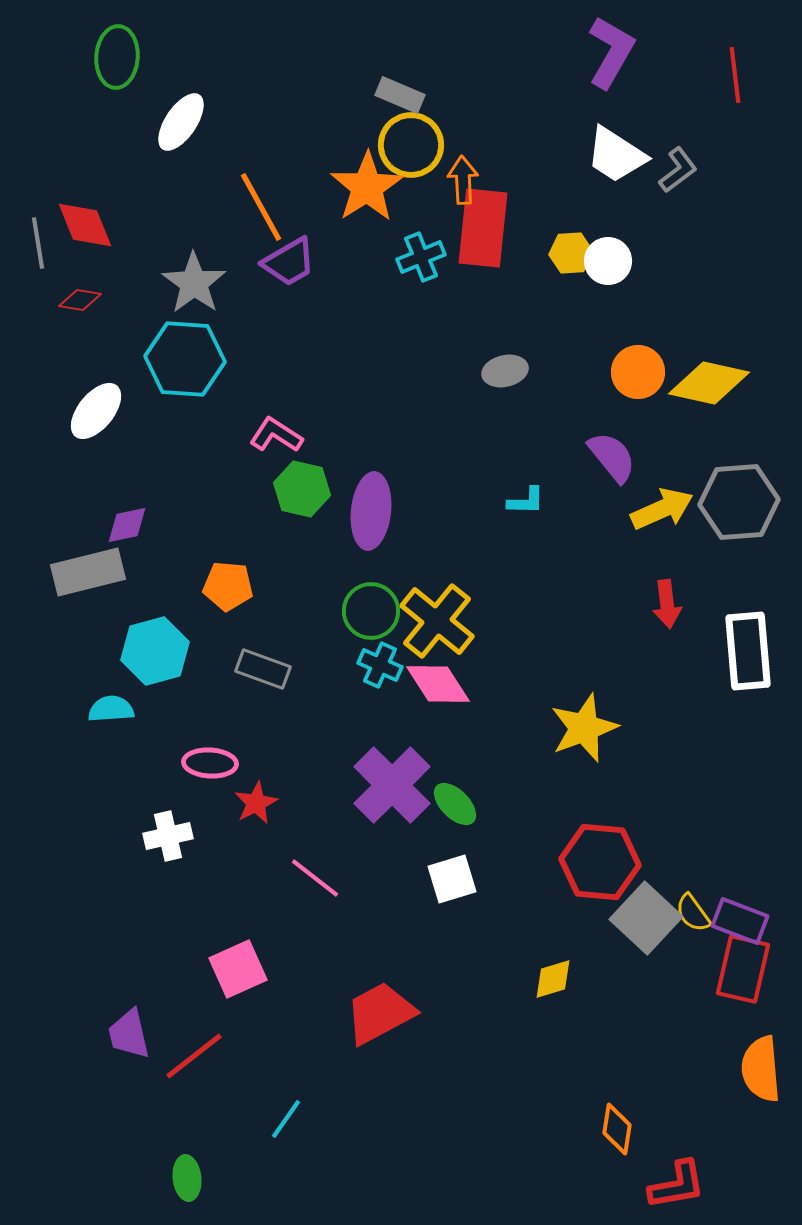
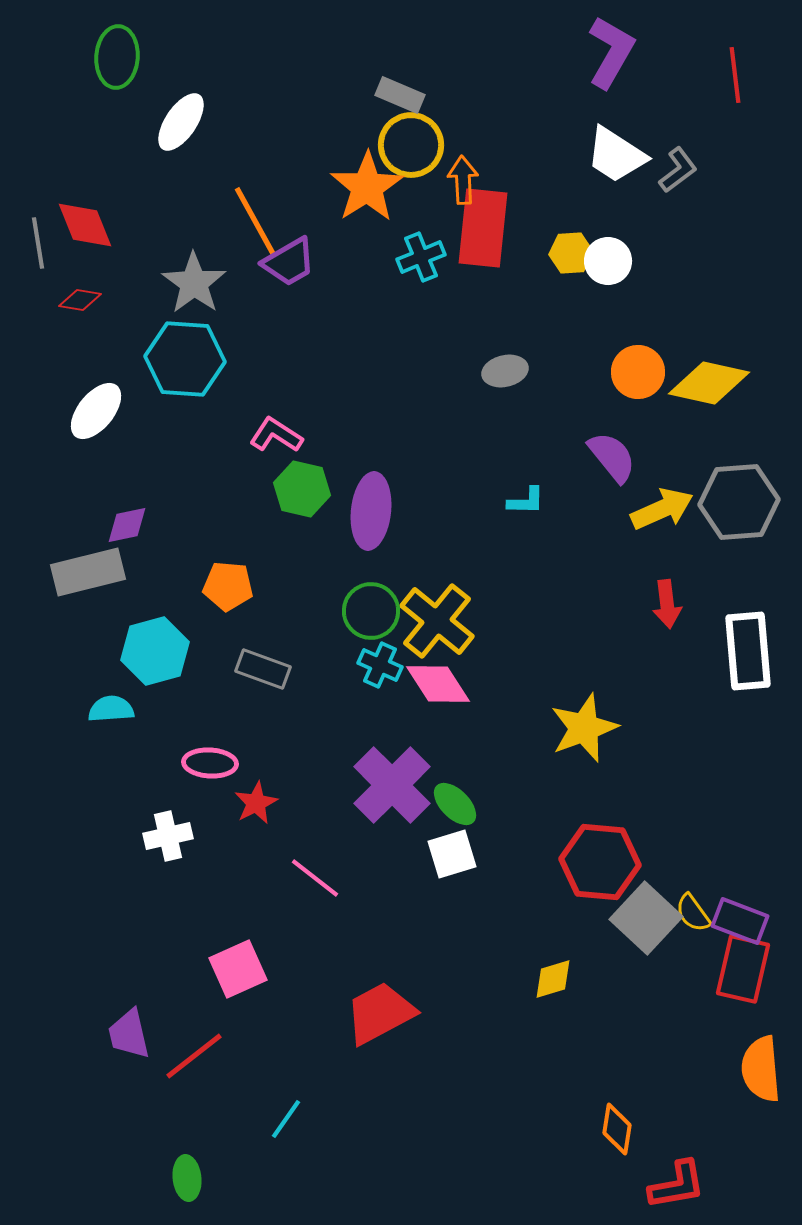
orange line at (261, 207): moved 6 px left, 14 px down
white square at (452, 879): moved 25 px up
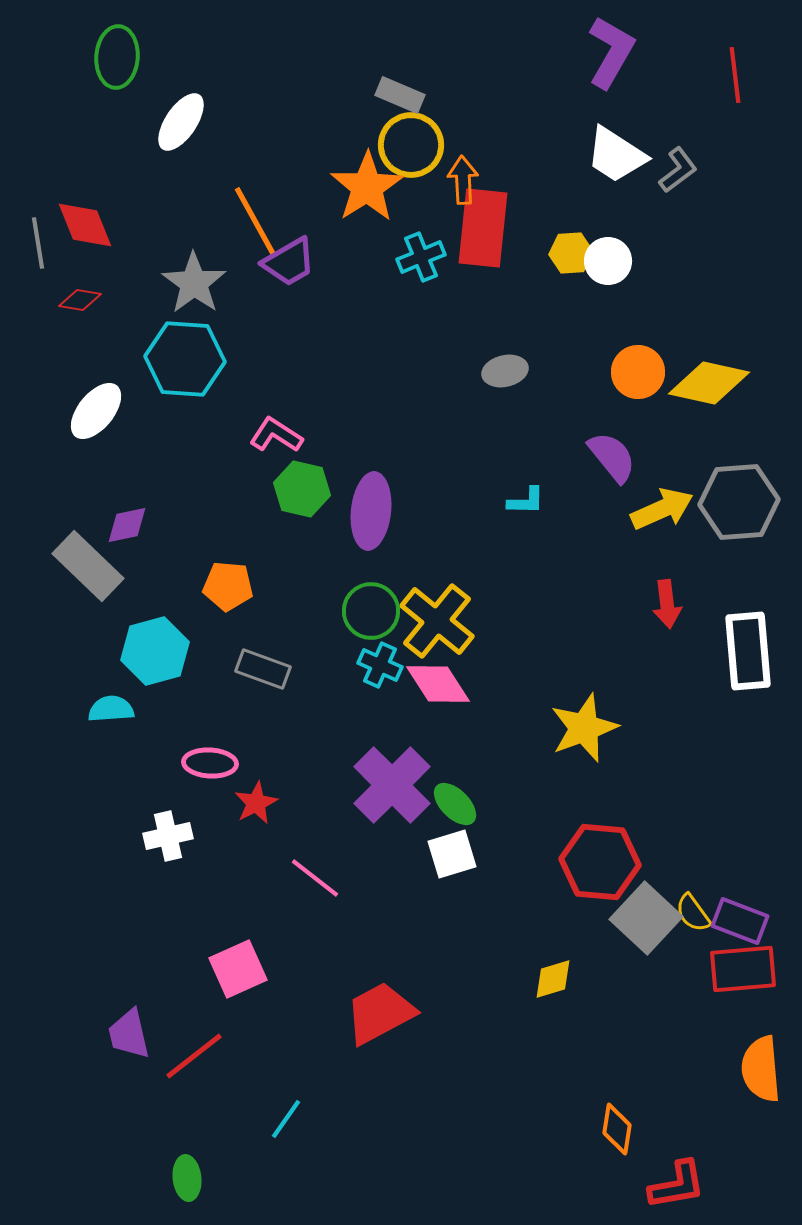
gray rectangle at (88, 572): moved 6 px up; rotated 58 degrees clockwise
red rectangle at (743, 969): rotated 72 degrees clockwise
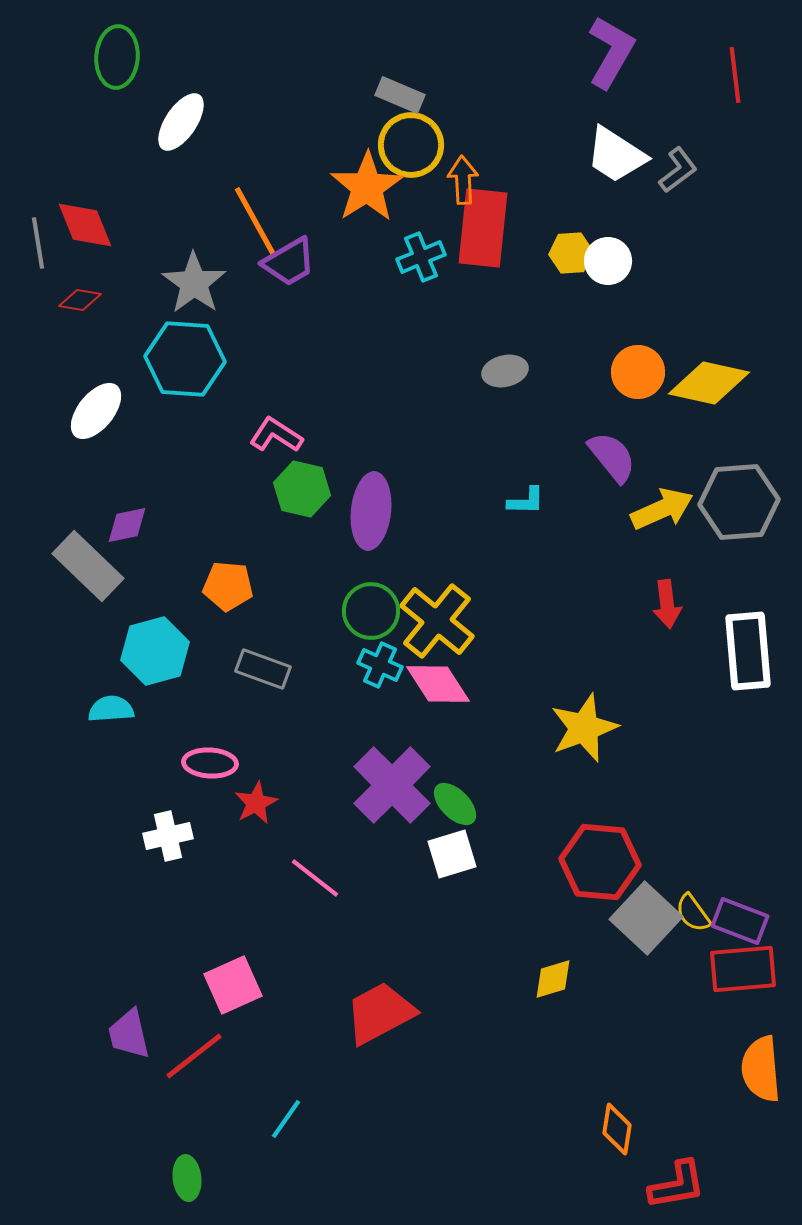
pink square at (238, 969): moved 5 px left, 16 px down
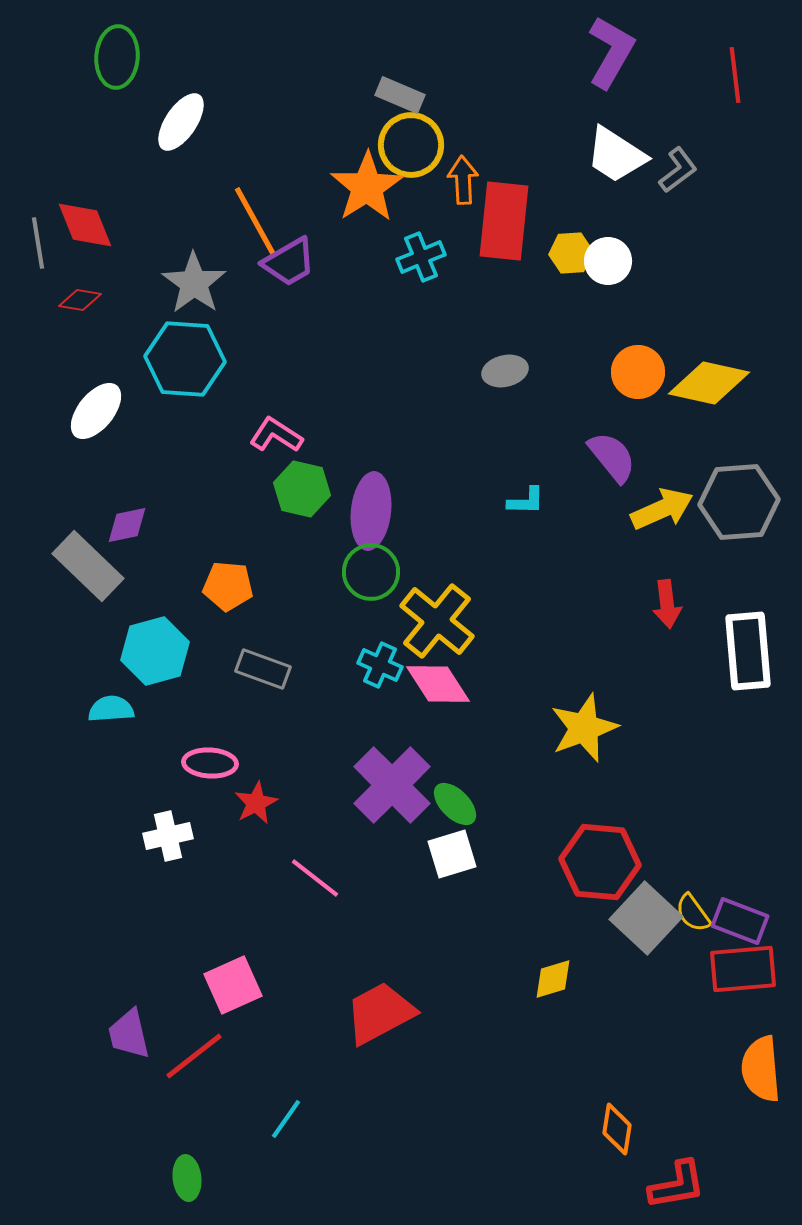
red rectangle at (483, 228): moved 21 px right, 7 px up
green circle at (371, 611): moved 39 px up
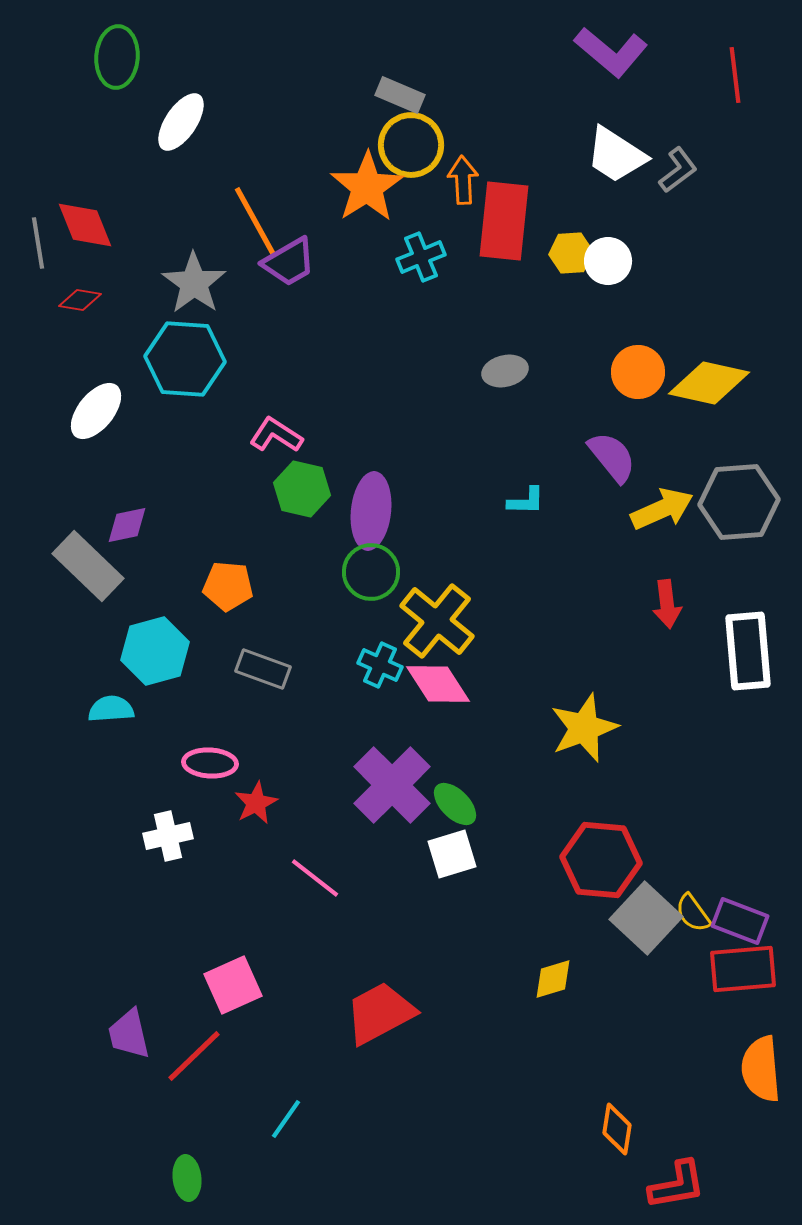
purple L-shape at (611, 52): rotated 100 degrees clockwise
red hexagon at (600, 862): moved 1 px right, 2 px up
red line at (194, 1056): rotated 6 degrees counterclockwise
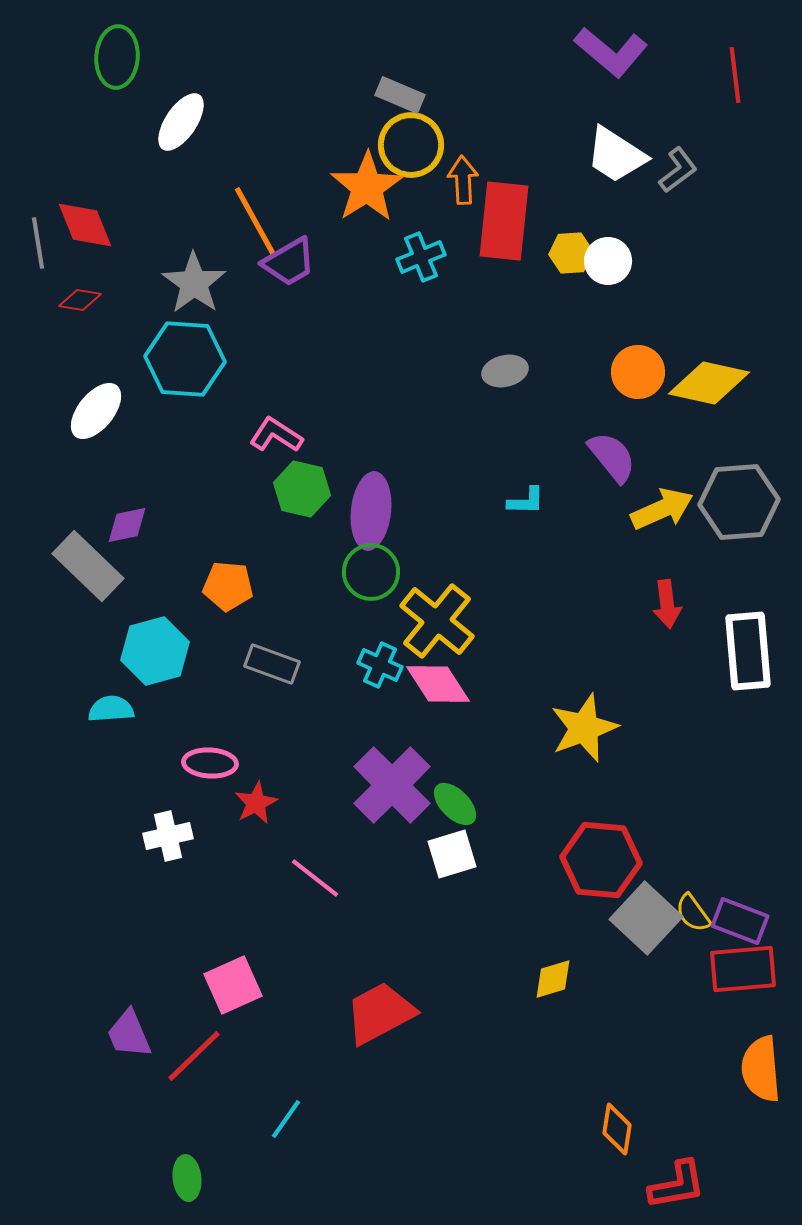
gray rectangle at (263, 669): moved 9 px right, 5 px up
purple trapezoid at (129, 1034): rotated 10 degrees counterclockwise
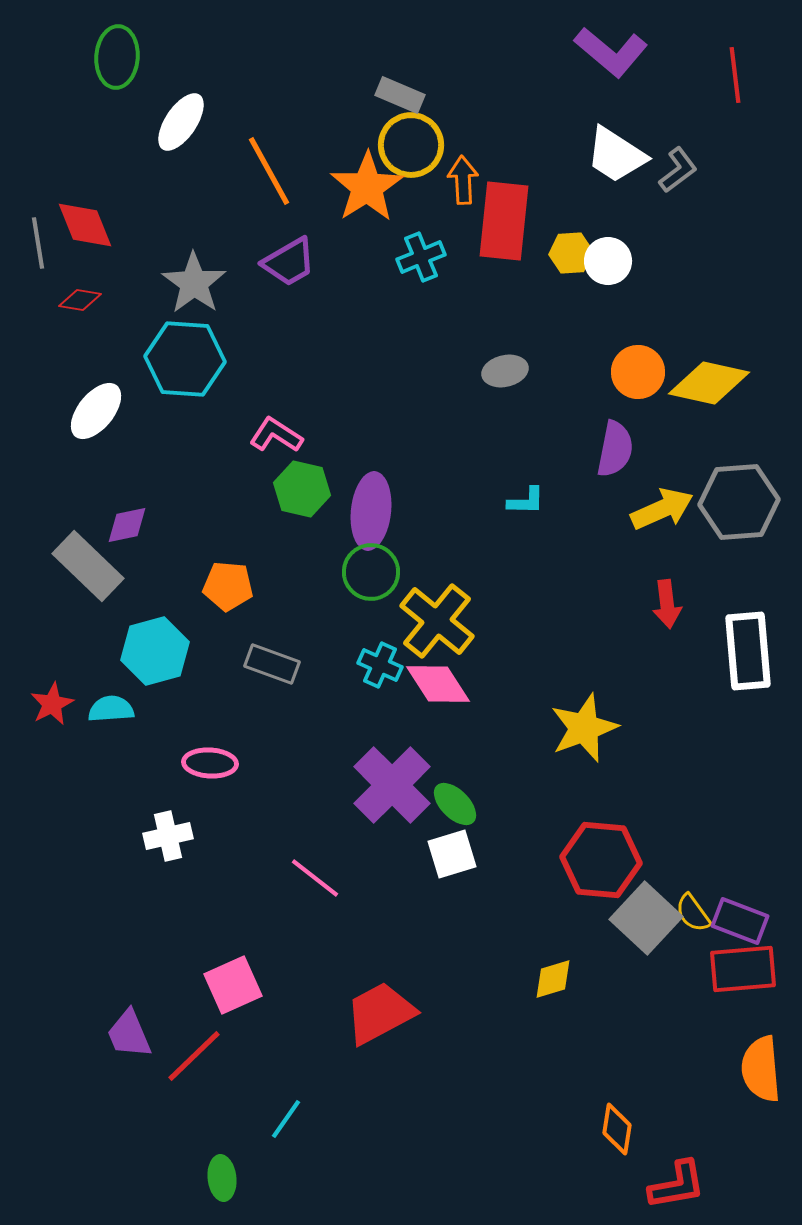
orange line at (255, 221): moved 14 px right, 50 px up
purple semicircle at (612, 457): moved 3 px right, 8 px up; rotated 50 degrees clockwise
red star at (256, 803): moved 204 px left, 99 px up
green ellipse at (187, 1178): moved 35 px right
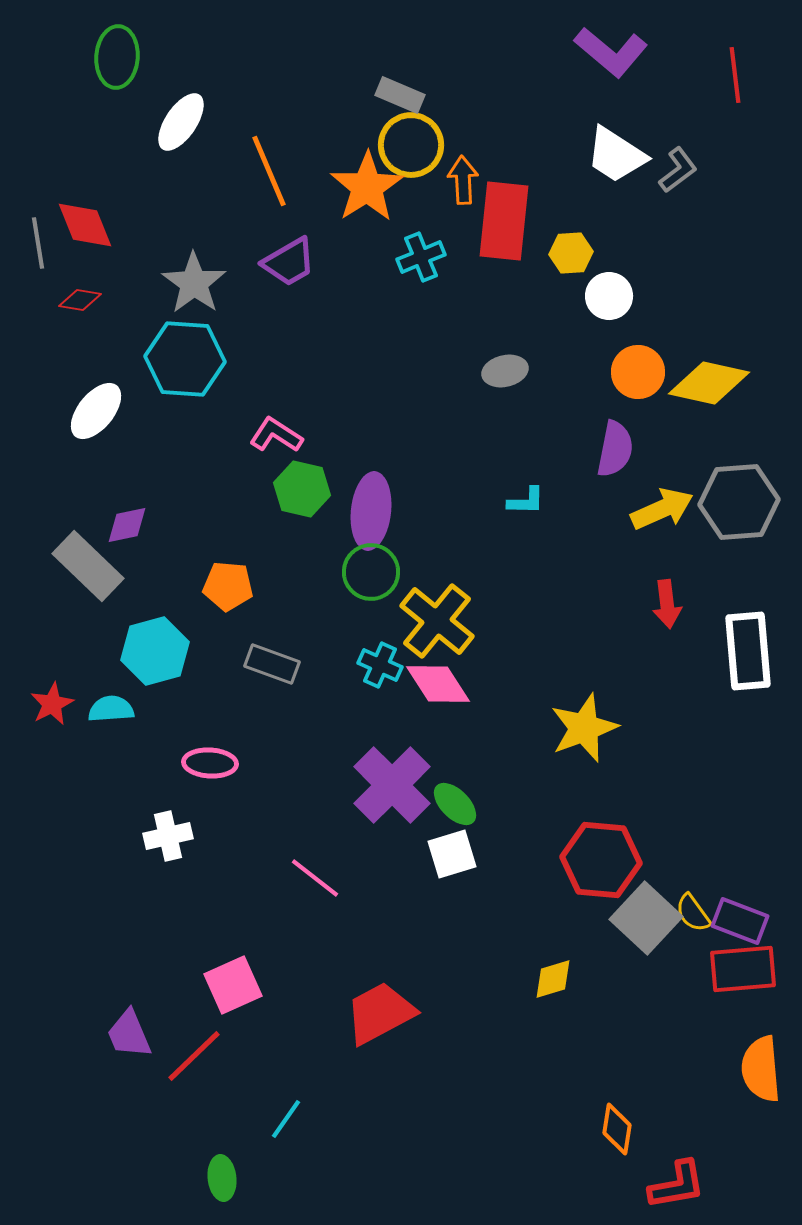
orange line at (269, 171): rotated 6 degrees clockwise
white circle at (608, 261): moved 1 px right, 35 px down
